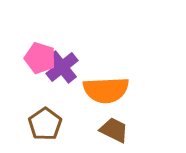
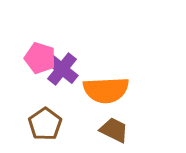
purple cross: moved 2 px down; rotated 12 degrees counterclockwise
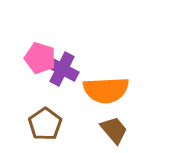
purple cross: rotated 12 degrees counterclockwise
brown trapezoid: rotated 24 degrees clockwise
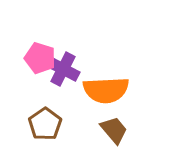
purple cross: moved 1 px right
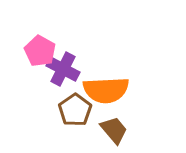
pink pentagon: moved 7 px up; rotated 12 degrees clockwise
brown pentagon: moved 30 px right, 14 px up
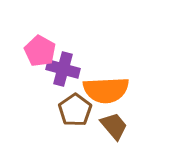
purple cross: rotated 12 degrees counterclockwise
brown trapezoid: moved 4 px up
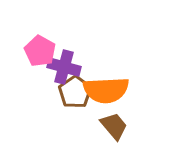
purple cross: moved 1 px right, 2 px up
brown pentagon: moved 18 px up
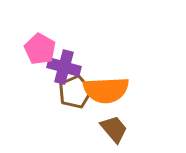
pink pentagon: moved 2 px up
brown pentagon: rotated 12 degrees clockwise
brown trapezoid: moved 3 px down
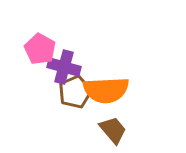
brown trapezoid: moved 1 px left, 1 px down
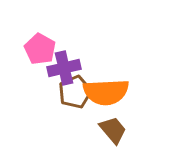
purple cross: moved 1 px down; rotated 28 degrees counterclockwise
orange semicircle: moved 2 px down
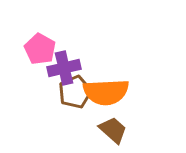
brown trapezoid: rotated 8 degrees counterclockwise
